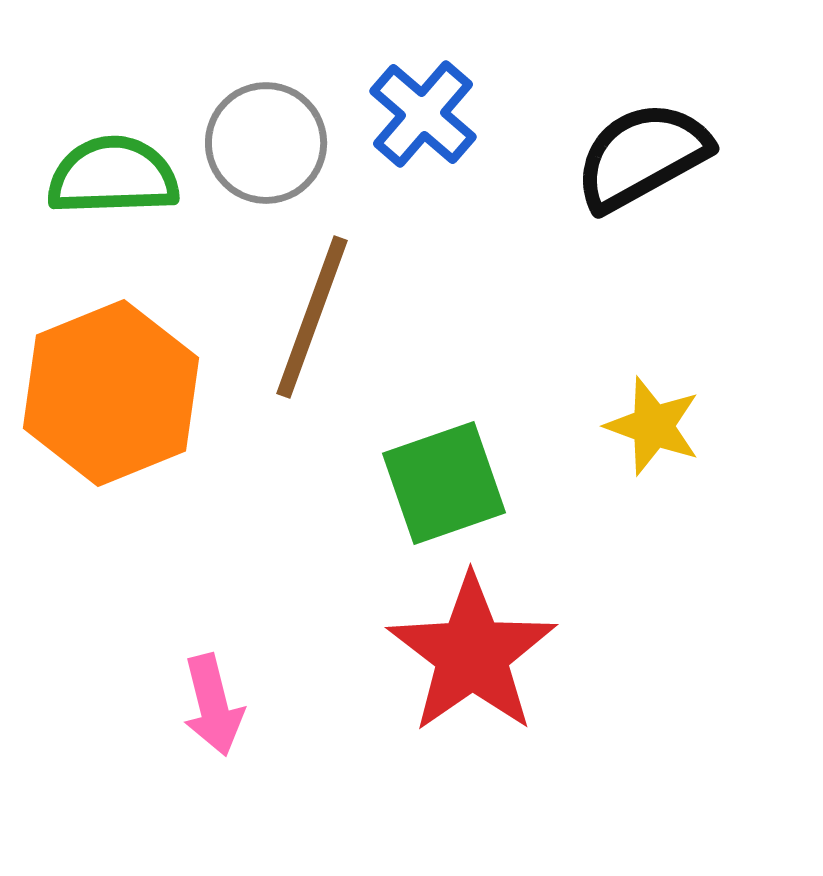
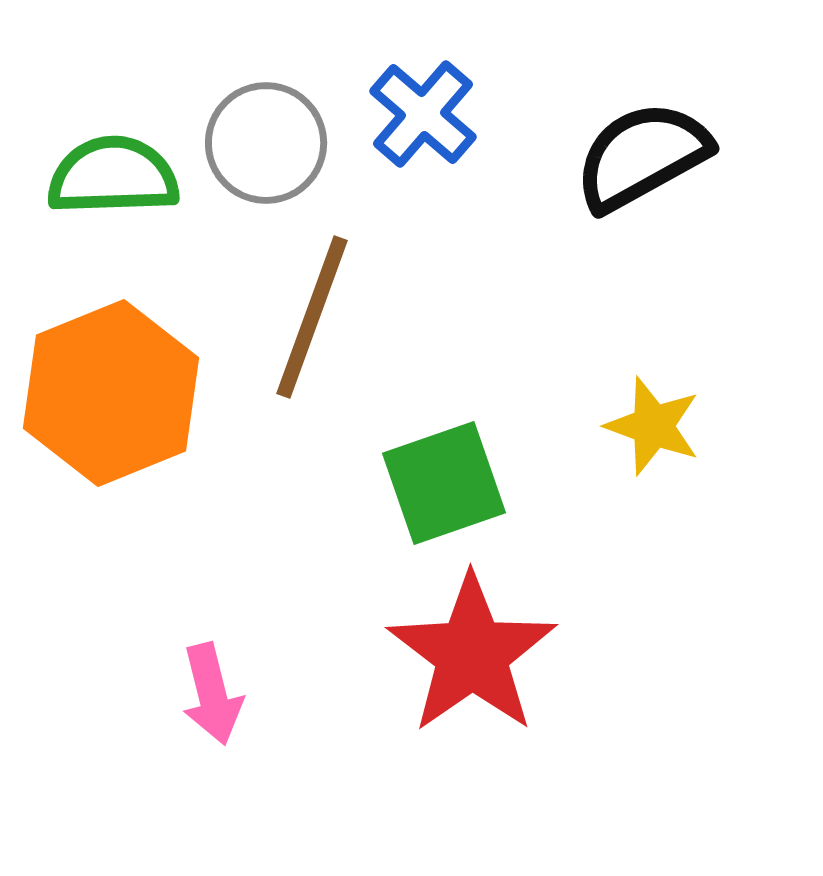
pink arrow: moved 1 px left, 11 px up
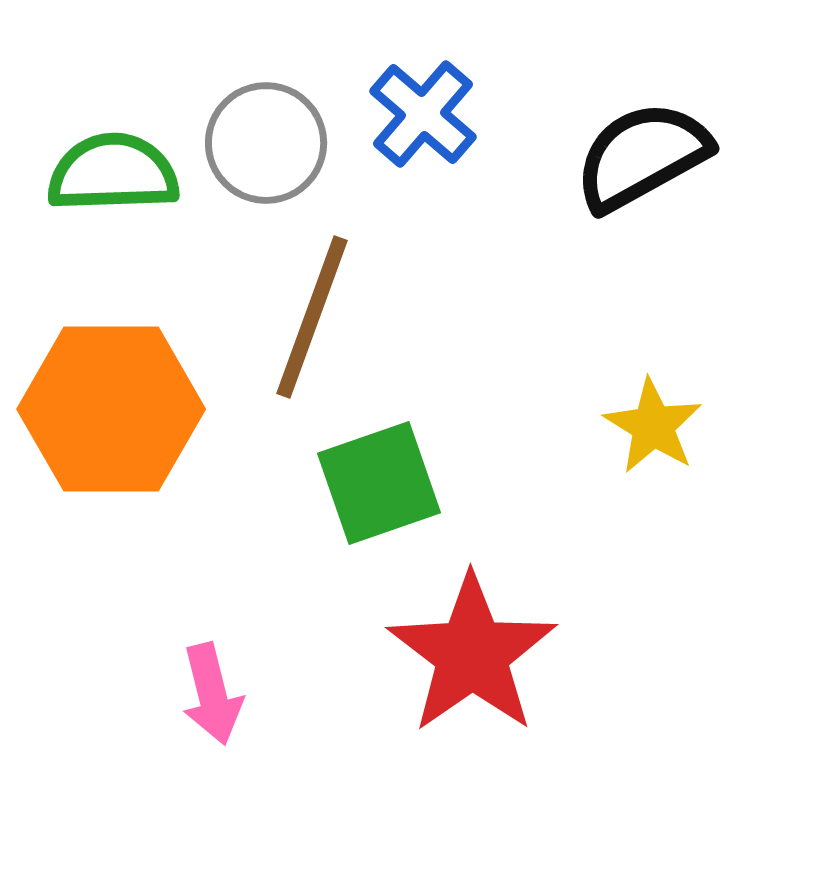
green semicircle: moved 3 px up
orange hexagon: moved 16 px down; rotated 22 degrees clockwise
yellow star: rotated 12 degrees clockwise
green square: moved 65 px left
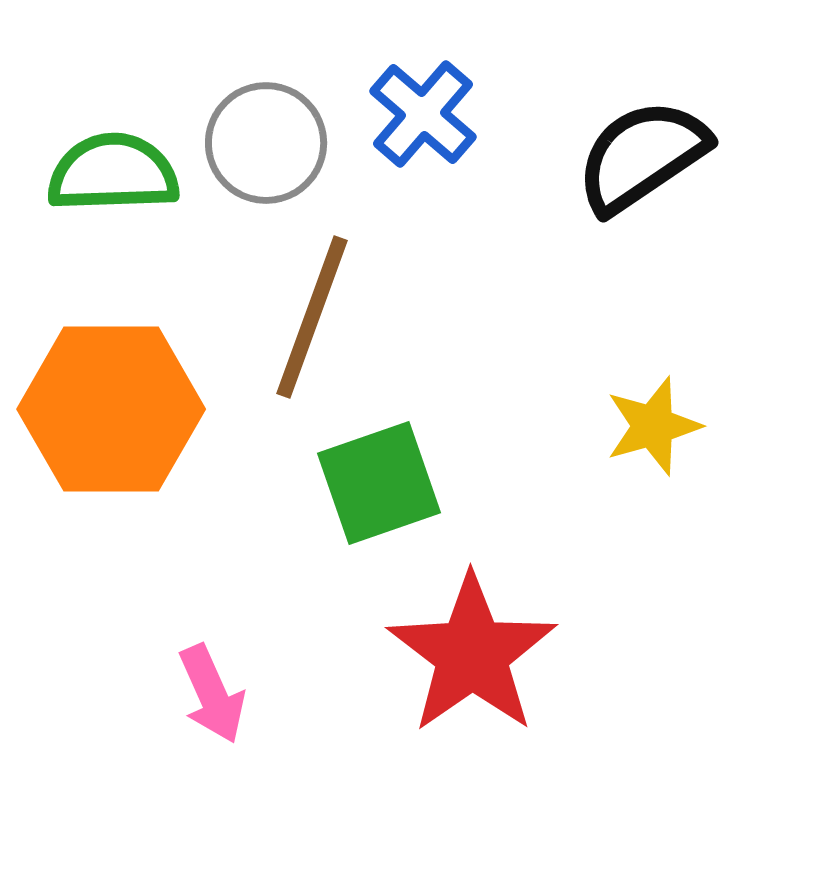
black semicircle: rotated 5 degrees counterclockwise
yellow star: rotated 24 degrees clockwise
pink arrow: rotated 10 degrees counterclockwise
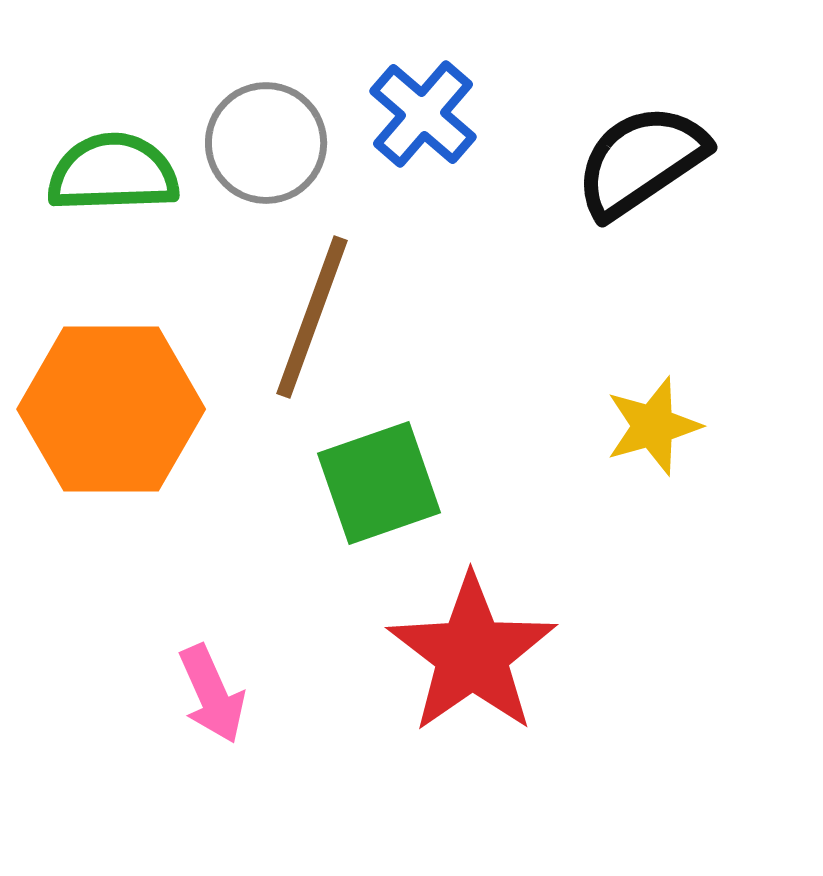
black semicircle: moved 1 px left, 5 px down
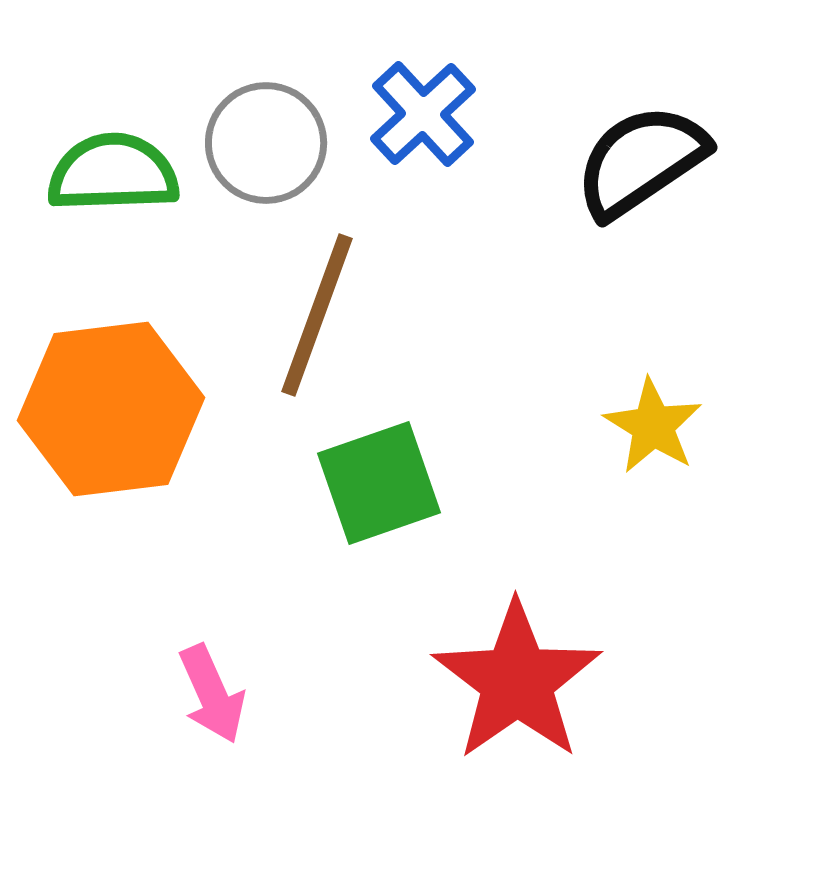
blue cross: rotated 6 degrees clockwise
brown line: moved 5 px right, 2 px up
orange hexagon: rotated 7 degrees counterclockwise
yellow star: rotated 24 degrees counterclockwise
red star: moved 45 px right, 27 px down
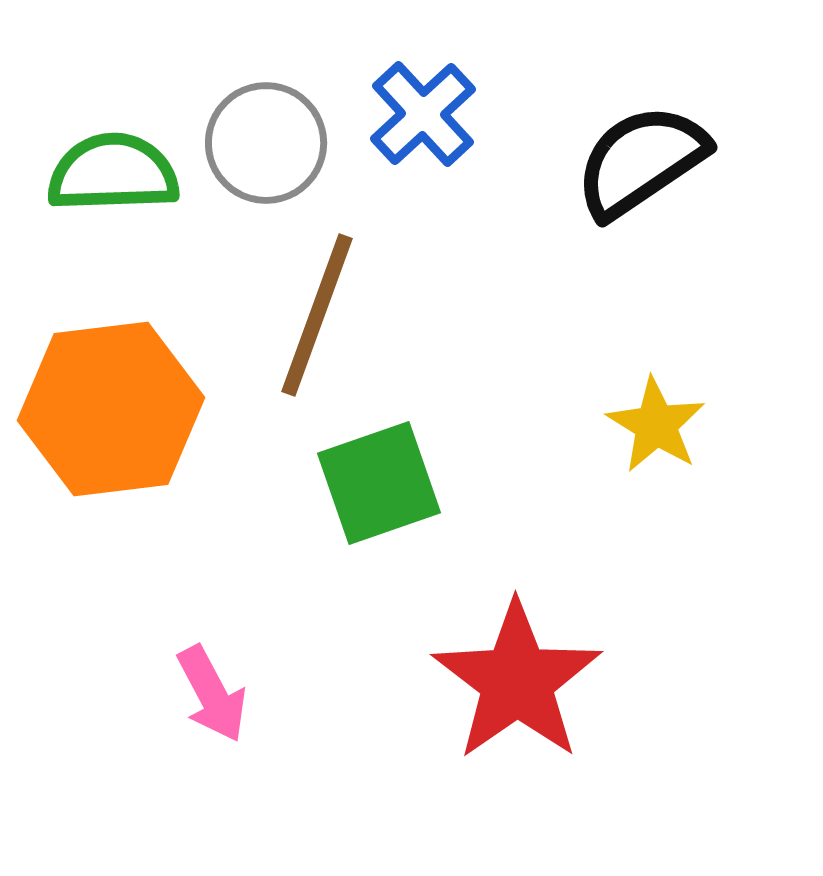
yellow star: moved 3 px right, 1 px up
pink arrow: rotated 4 degrees counterclockwise
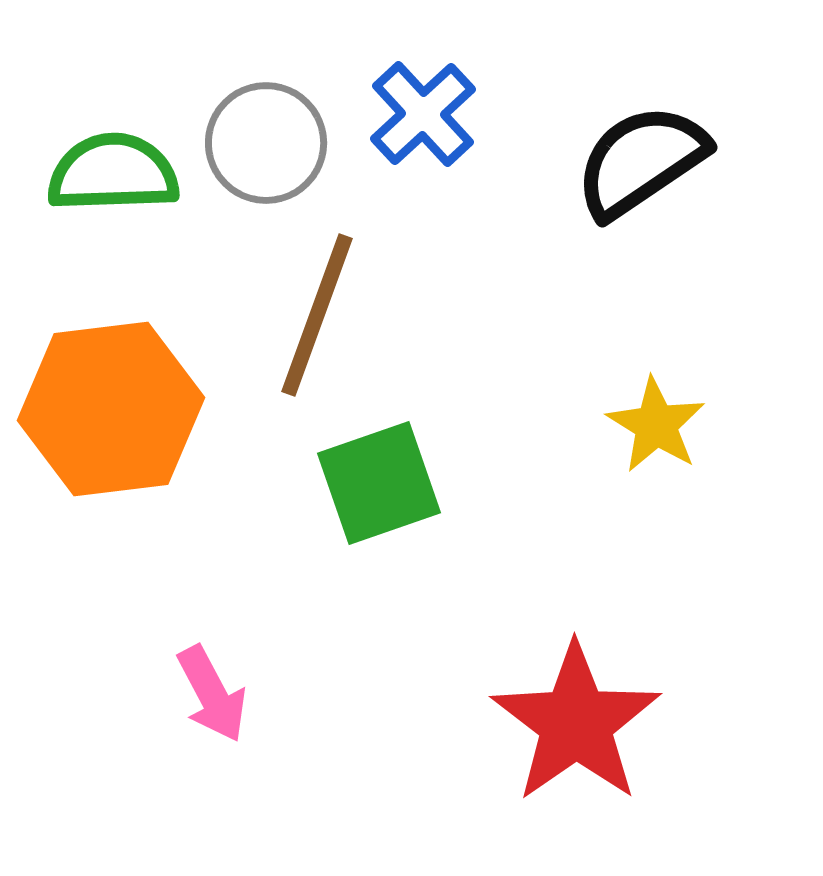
red star: moved 59 px right, 42 px down
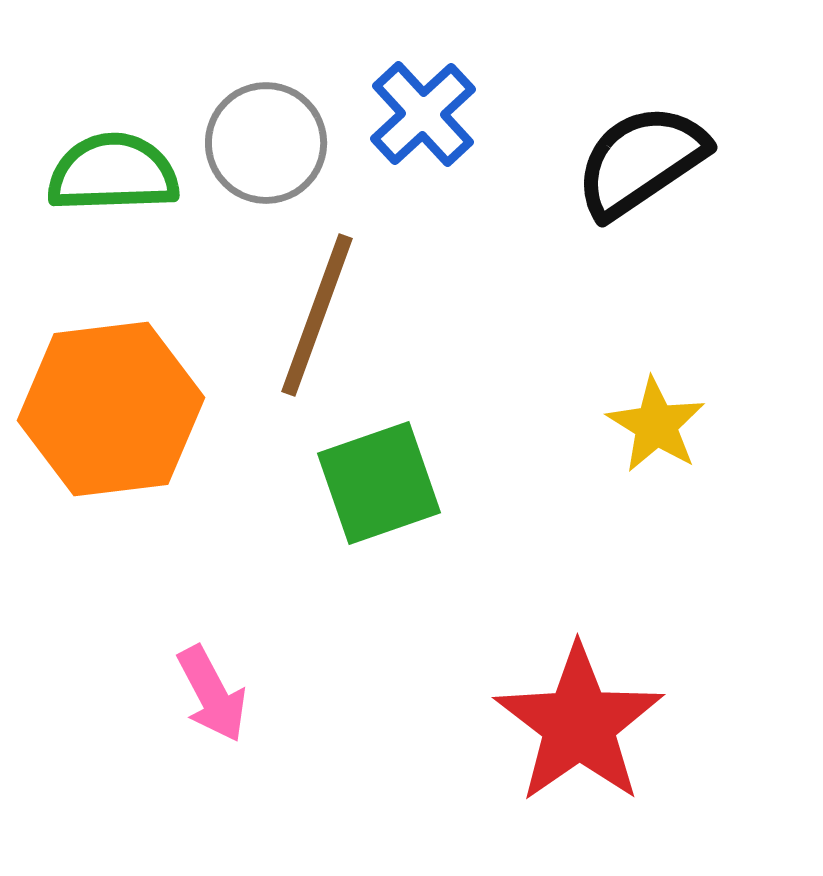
red star: moved 3 px right, 1 px down
